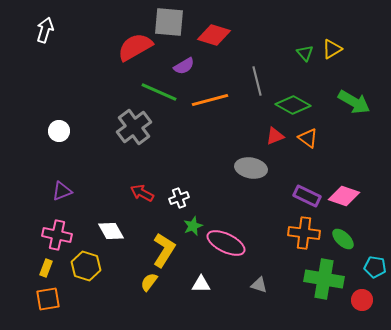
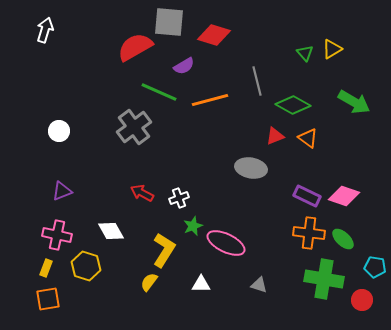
orange cross: moved 5 px right
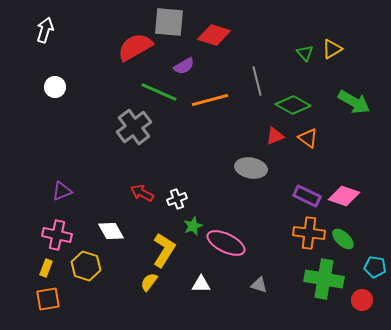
white circle: moved 4 px left, 44 px up
white cross: moved 2 px left, 1 px down
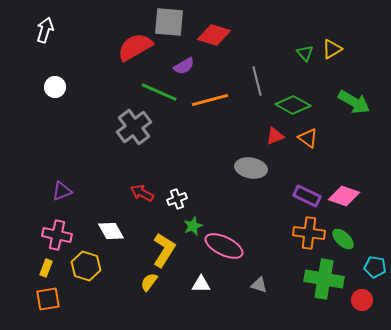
pink ellipse: moved 2 px left, 3 px down
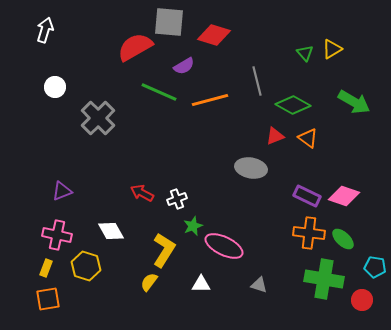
gray cross: moved 36 px left, 9 px up; rotated 8 degrees counterclockwise
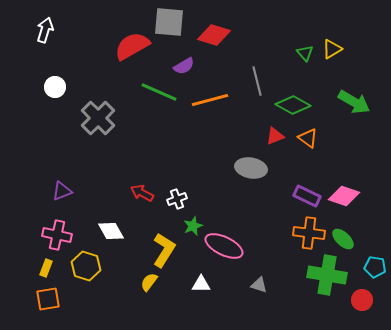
red semicircle: moved 3 px left, 1 px up
green cross: moved 3 px right, 4 px up
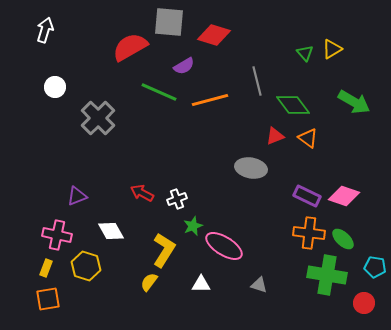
red semicircle: moved 2 px left, 1 px down
green diamond: rotated 24 degrees clockwise
purple triangle: moved 15 px right, 5 px down
pink ellipse: rotated 6 degrees clockwise
red circle: moved 2 px right, 3 px down
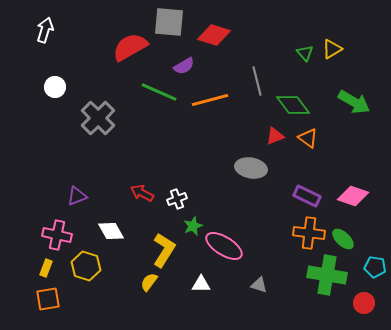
pink diamond: moved 9 px right
